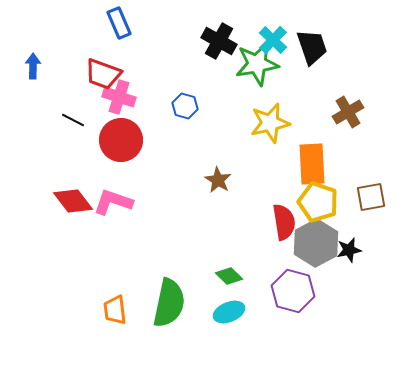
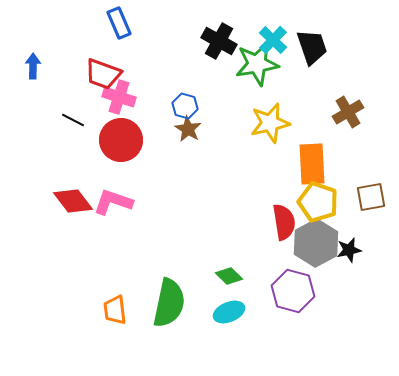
brown star: moved 30 px left, 51 px up
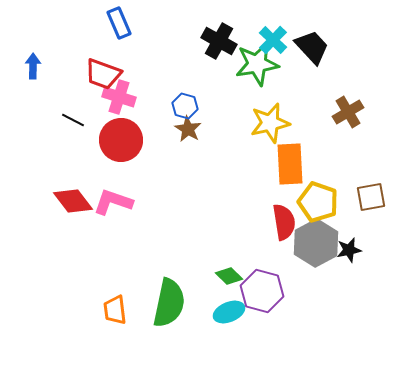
black trapezoid: rotated 24 degrees counterclockwise
orange rectangle: moved 22 px left
purple hexagon: moved 31 px left
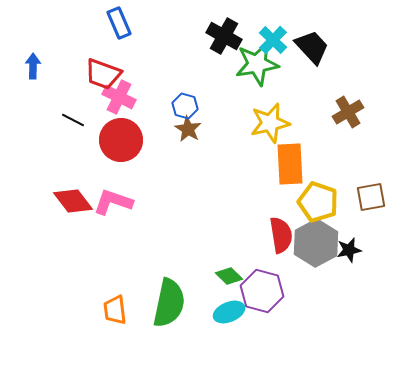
black cross: moved 5 px right, 5 px up
pink cross: rotated 8 degrees clockwise
red semicircle: moved 3 px left, 13 px down
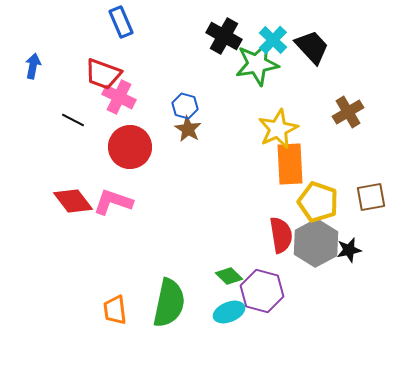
blue rectangle: moved 2 px right, 1 px up
blue arrow: rotated 10 degrees clockwise
yellow star: moved 8 px right, 6 px down; rotated 12 degrees counterclockwise
red circle: moved 9 px right, 7 px down
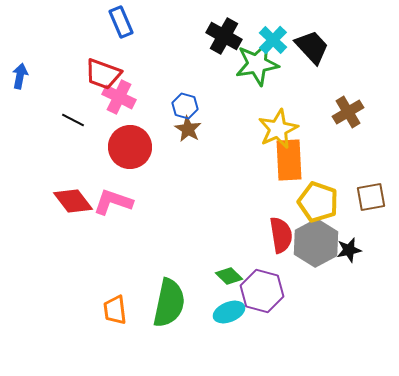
blue arrow: moved 13 px left, 10 px down
orange rectangle: moved 1 px left, 4 px up
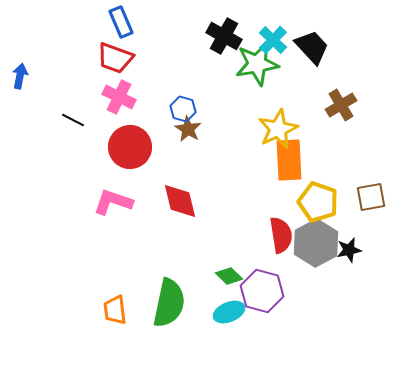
red trapezoid: moved 12 px right, 16 px up
blue hexagon: moved 2 px left, 3 px down
brown cross: moved 7 px left, 7 px up
red diamond: moved 107 px right; rotated 24 degrees clockwise
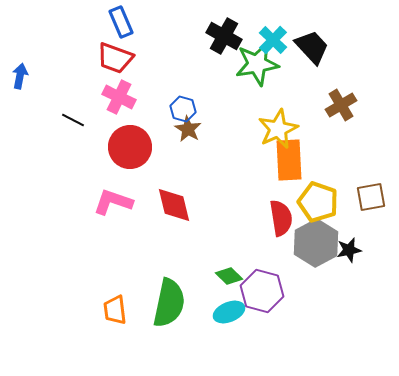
red diamond: moved 6 px left, 4 px down
red semicircle: moved 17 px up
